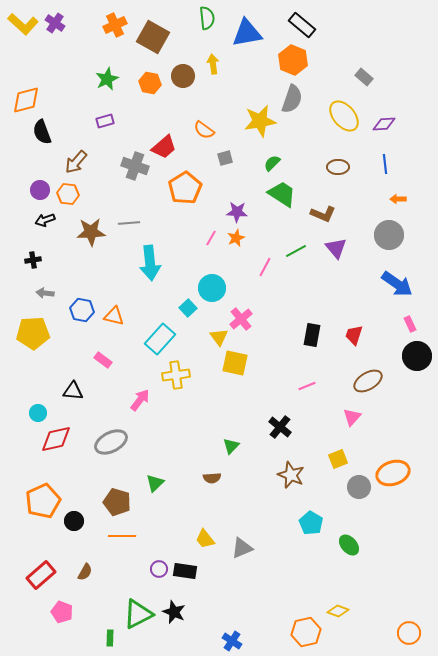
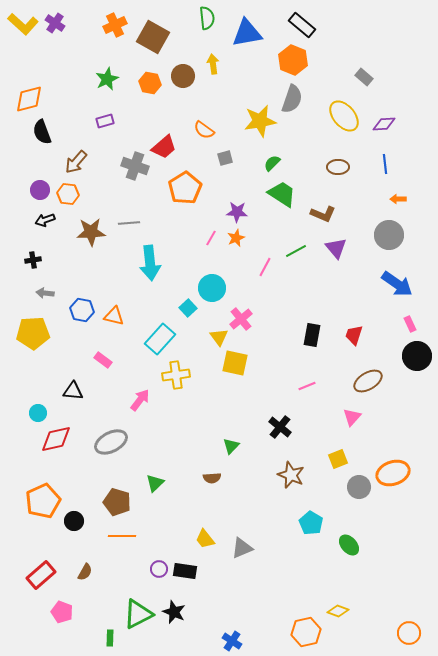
orange diamond at (26, 100): moved 3 px right, 1 px up
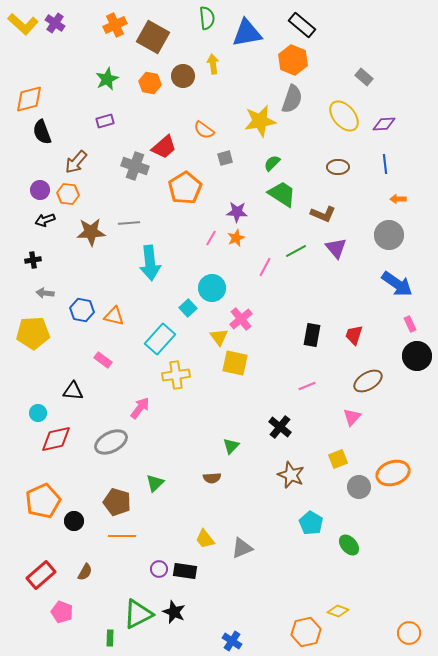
pink arrow at (140, 400): moved 8 px down
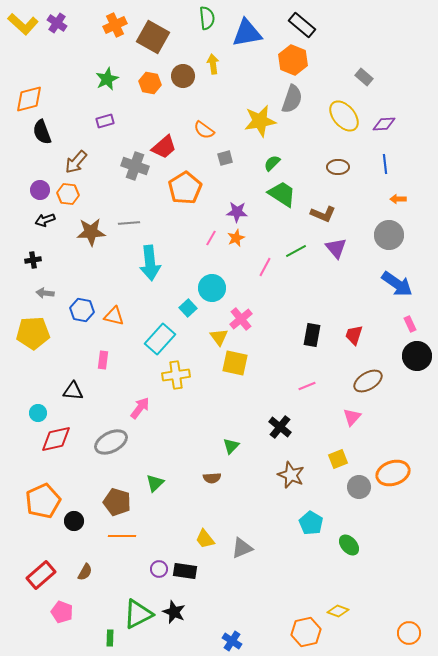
purple cross at (55, 23): moved 2 px right
pink rectangle at (103, 360): rotated 60 degrees clockwise
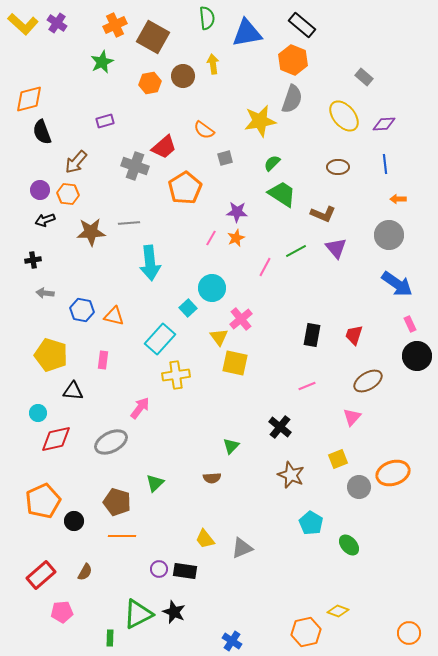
green star at (107, 79): moved 5 px left, 17 px up
orange hexagon at (150, 83): rotated 20 degrees counterclockwise
yellow pentagon at (33, 333): moved 18 px right, 22 px down; rotated 20 degrees clockwise
pink pentagon at (62, 612): rotated 25 degrees counterclockwise
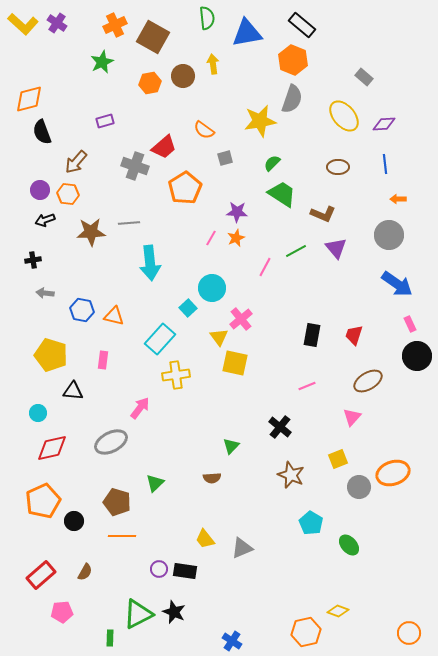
red diamond at (56, 439): moved 4 px left, 9 px down
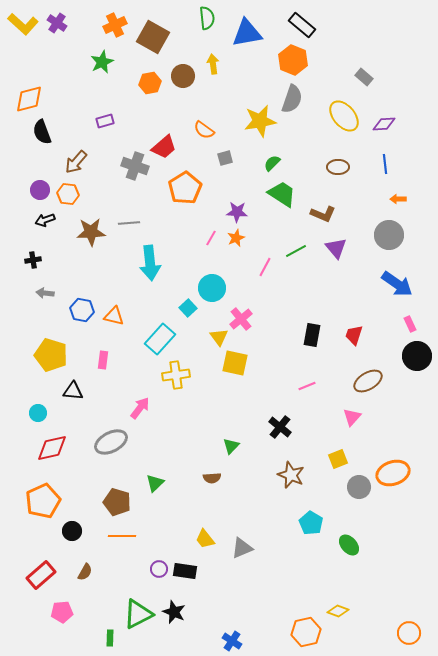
black circle at (74, 521): moved 2 px left, 10 px down
